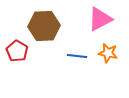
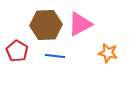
pink triangle: moved 20 px left, 5 px down
brown hexagon: moved 2 px right, 1 px up
blue line: moved 22 px left
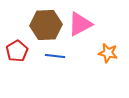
red pentagon: rotated 10 degrees clockwise
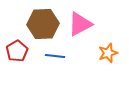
brown hexagon: moved 3 px left, 1 px up
orange star: rotated 30 degrees counterclockwise
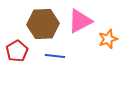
pink triangle: moved 3 px up
orange star: moved 14 px up
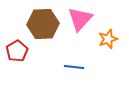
pink triangle: moved 2 px up; rotated 20 degrees counterclockwise
blue line: moved 19 px right, 11 px down
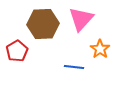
pink triangle: moved 1 px right
orange star: moved 8 px left, 10 px down; rotated 18 degrees counterclockwise
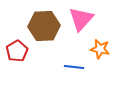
brown hexagon: moved 1 px right, 2 px down
orange star: rotated 24 degrees counterclockwise
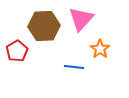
orange star: rotated 24 degrees clockwise
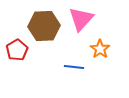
red pentagon: moved 1 px up
